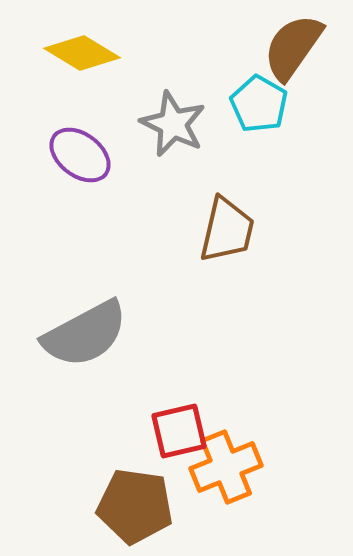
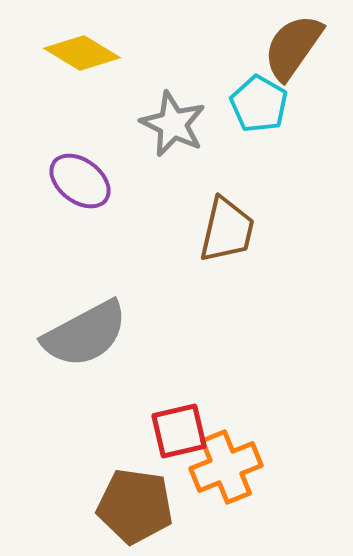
purple ellipse: moved 26 px down
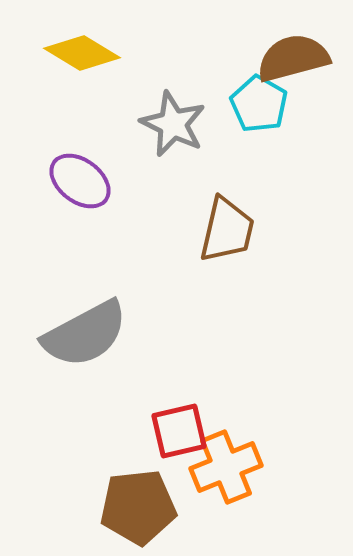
brown semicircle: moved 11 px down; rotated 40 degrees clockwise
brown pentagon: moved 3 px right, 1 px down; rotated 14 degrees counterclockwise
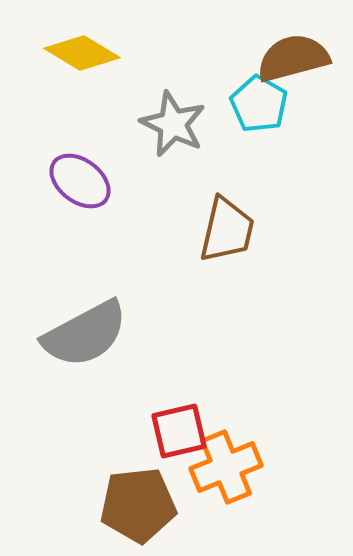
brown pentagon: moved 2 px up
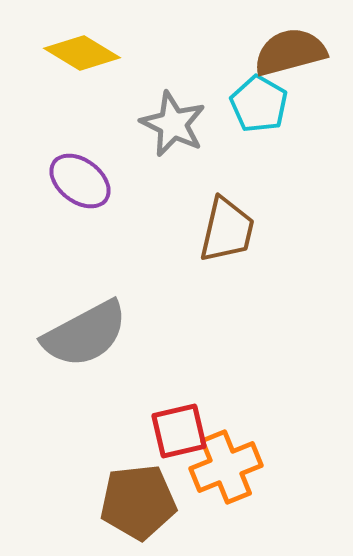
brown semicircle: moved 3 px left, 6 px up
brown pentagon: moved 3 px up
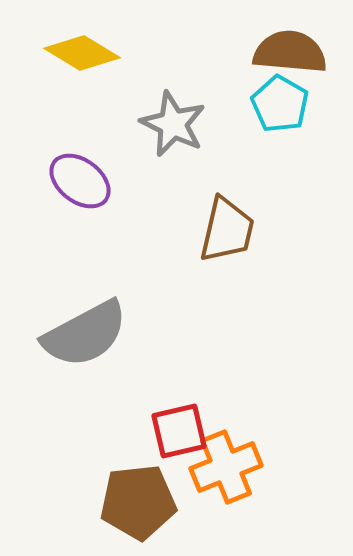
brown semicircle: rotated 20 degrees clockwise
cyan pentagon: moved 21 px right
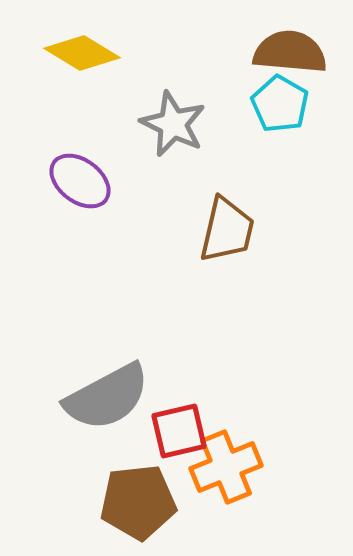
gray semicircle: moved 22 px right, 63 px down
